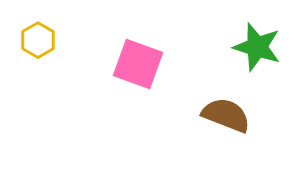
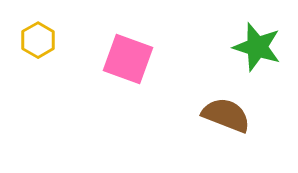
pink square: moved 10 px left, 5 px up
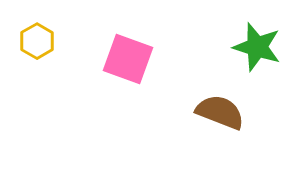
yellow hexagon: moved 1 px left, 1 px down
brown semicircle: moved 6 px left, 3 px up
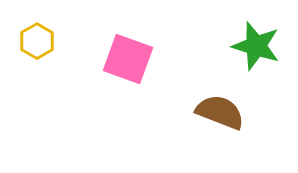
green star: moved 1 px left, 1 px up
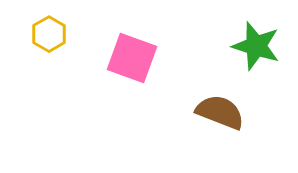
yellow hexagon: moved 12 px right, 7 px up
pink square: moved 4 px right, 1 px up
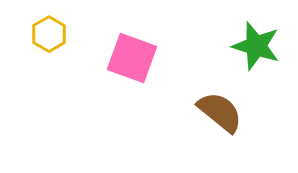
brown semicircle: rotated 18 degrees clockwise
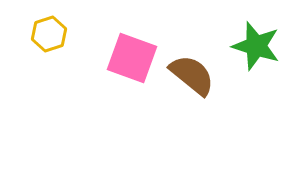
yellow hexagon: rotated 12 degrees clockwise
brown semicircle: moved 28 px left, 37 px up
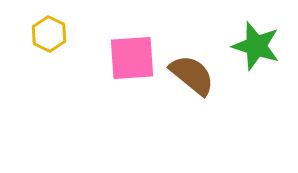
yellow hexagon: rotated 16 degrees counterclockwise
pink square: rotated 24 degrees counterclockwise
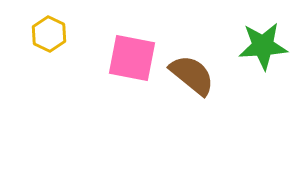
green star: moved 7 px right; rotated 21 degrees counterclockwise
pink square: rotated 15 degrees clockwise
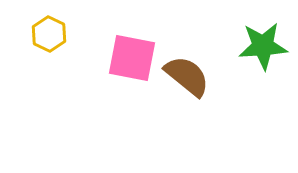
brown semicircle: moved 5 px left, 1 px down
